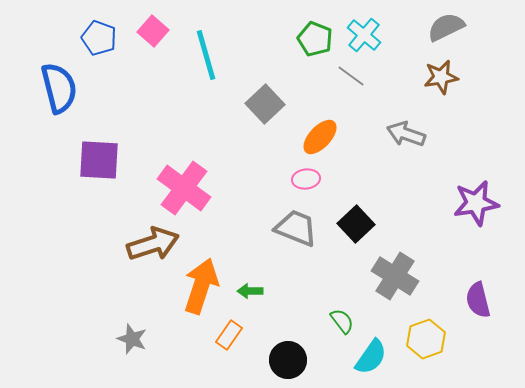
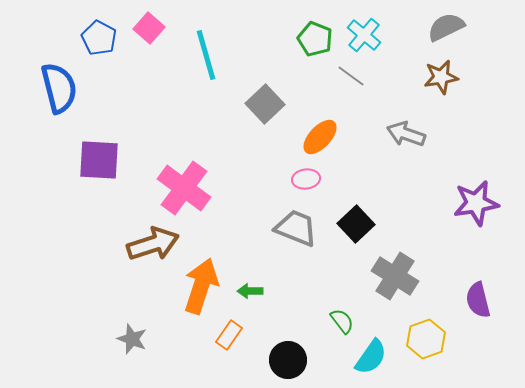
pink square: moved 4 px left, 3 px up
blue pentagon: rotated 8 degrees clockwise
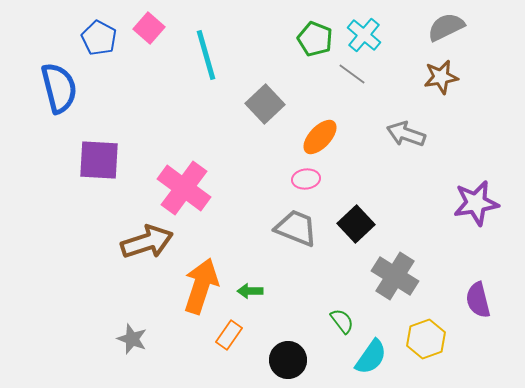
gray line: moved 1 px right, 2 px up
brown arrow: moved 6 px left, 2 px up
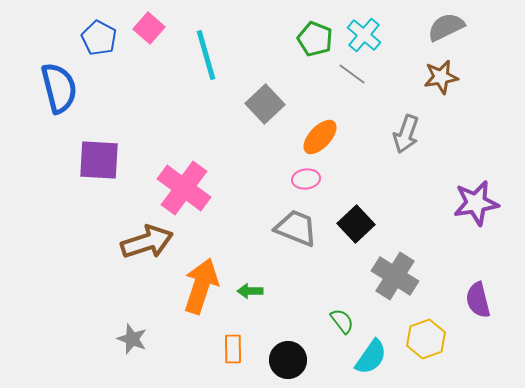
gray arrow: rotated 90 degrees counterclockwise
orange rectangle: moved 4 px right, 14 px down; rotated 36 degrees counterclockwise
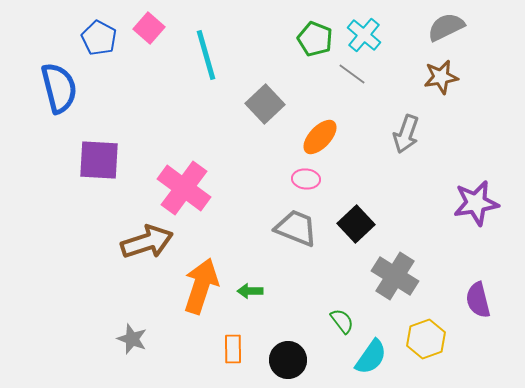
pink ellipse: rotated 12 degrees clockwise
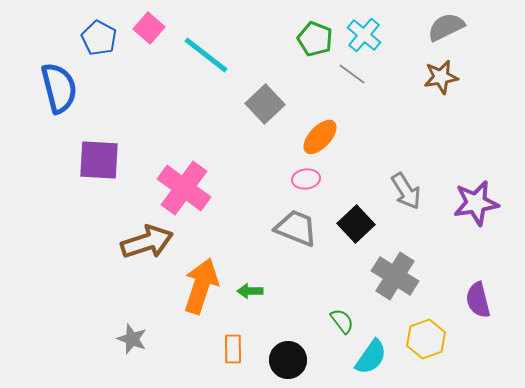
cyan line: rotated 36 degrees counterclockwise
gray arrow: moved 57 px down; rotated 51 degrees counterclockwise
pink ellipse: rotated 12 degrees counterclockwise
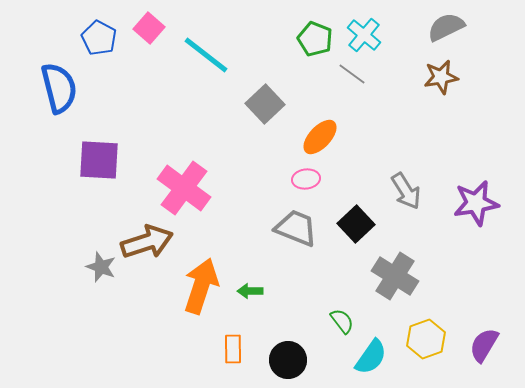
purple semicircle: moved 6 px right, 45 px down; rotated 45 degrees clockwise
gray star: moved 31 px left, 72 px up
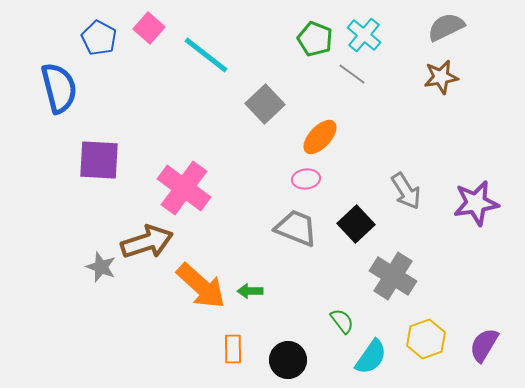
gray cross: moved 2 px left
orange arrow: rotated 114 degrees clockwise
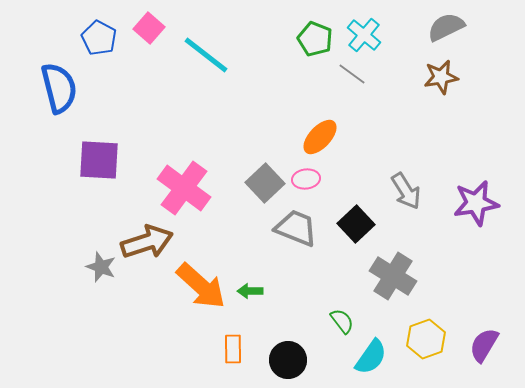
gray square: moved 79 px down
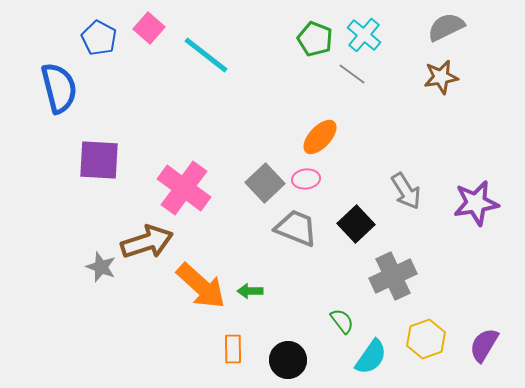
gray cross: rotated 33 degrees clockwise
